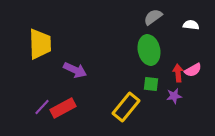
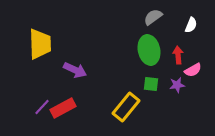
white semicircle: rotated 105 degrees clockwise
red arrow: moved 18 px up
purple star: moved 3 px right, 11 px up
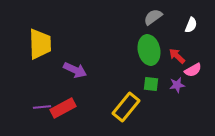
red arrow: moved 1 px left, 1 px down; rotated 42 degrees counterclockwise
purple line: rotated 42 degrees clockwise
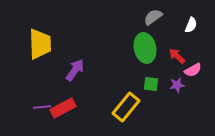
green ellipse: moved 4 px left, 2 px up
purple arrow: rotated 80 degrees counterclockwise
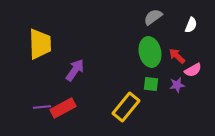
green ellipse: moved 5 px right, 4 px down
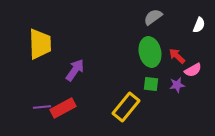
white semicircle: moved 8 px right
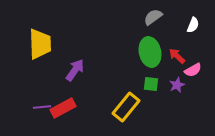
white semicircle: moved 6 px left
purple star: rotated 14 degrees counterclockwise
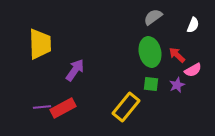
red arrow: moved 1 px up
